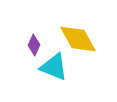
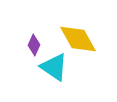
cyan triangle: rotated 12 degrees clockwise
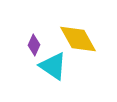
cyan triangle: moved 1 px left, 1 px up
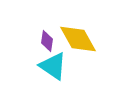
purple diamond: moved 13 px right, 4 px up; rotated 15 degrees counterclockwise
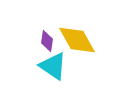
yellow diamond: moved 1 px left, 1 px down
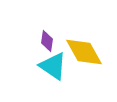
yellow diamond: moved 7 px right, 12 px down
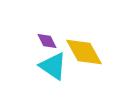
purple diamond: rotated 35 degrees counterclockwise
